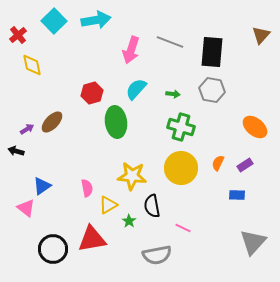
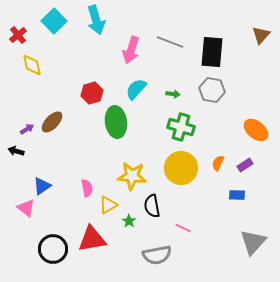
cyan arrow: rotated 84 degrees clockwise
orange ellipse: moved 1 px right, 3 px down
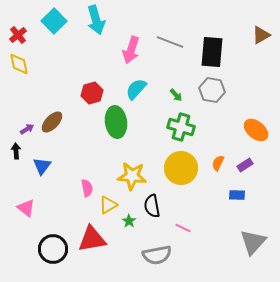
brown triangle: rotated 18 degrees clockwise
yellow diamond: moved 13 px left, 1 px up
green arrow: moved 3 px right, 1 px down; rotated 40 degrees clockwise
black arrow: rotated 70 degrees clockwise
blue triangle: moved 20 px up; rotated 18 degrees counterclockwise
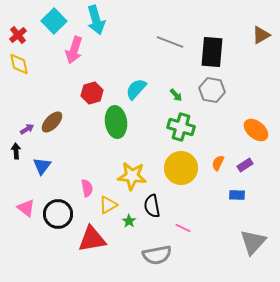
pink arrow: moved 57 px left
black circle: moved 5 px right, 35 px up
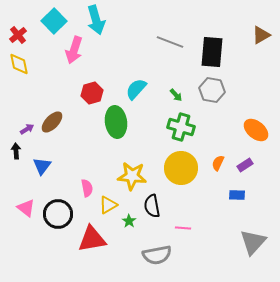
pink line: rotated 21 degrees counterclockwise
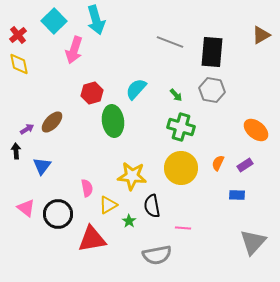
green ellipse: moved 3 px left, 1 px up
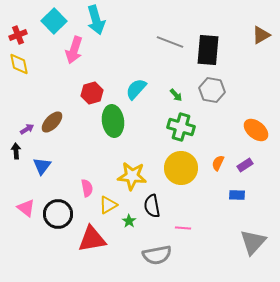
red cross: rotated 18 degrees clockwise
black rectangle: moved 4 px left, 2 px up
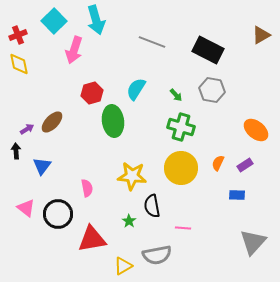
gray line: moved 18 px left
black rectangle: rotated 68 degrees counterclockwise
cyan semicircle: rotated 10 degrees counterclockwise
yellow triangle: moved 15 px right, 61 px down
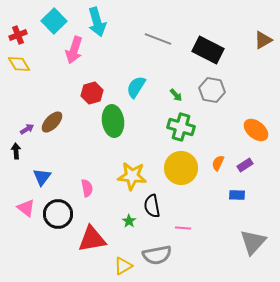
cyan arrow: moved 1 px right, 2 px down
brown triangle: moved 2 px right, 5 px down
gray line: moved 6 px right, 3 px up
yellow diamond: rotated 20 degrees counterclockwise
cyan semicircle: moved 2 px up
blue triangle: moved 11 px down
